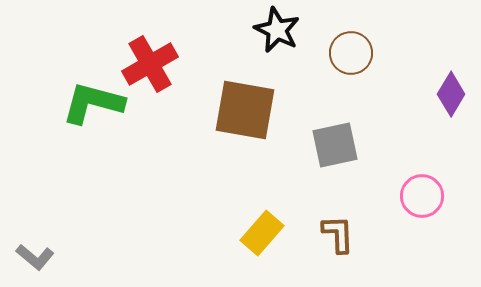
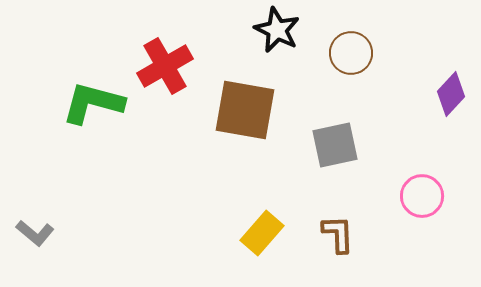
red cross: moved 15 px right, 2 px down
purple diamond: rotated 12 degrees clockwise
gray L-shape: moved 24 px up
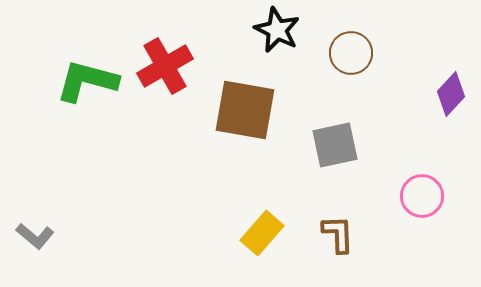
green L-shape: moved 6 px left, 22 px up
gray L-shape: moved 3 px down
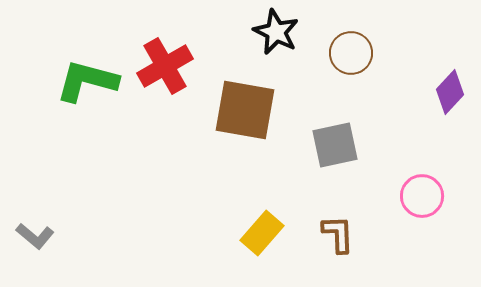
black star: moved 1 px left, 2 px down
purple diamond: moved 1 px left, 2 px up
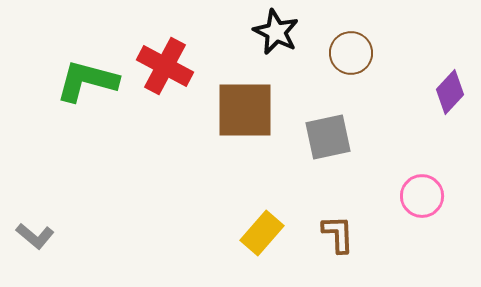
red cross: rotated 32 degrees counterclockwise
brown square: rotated 10 degrees counterclockwise
gray square: moved 7 px left, 8 px up
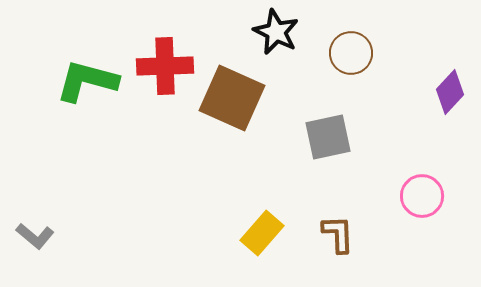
red cross: rotated 30 degrees counterclockwise
brown square: moved 13 px left, 12 px up; rotated 24 degrees clockwise
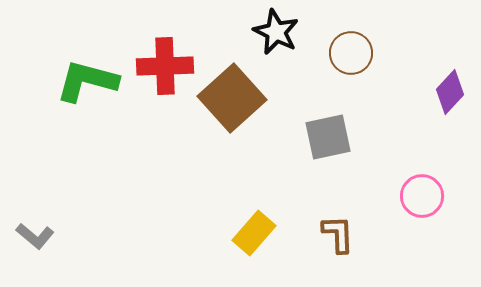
brown square: rotated 24 degrees clockwise
yellow rectangle: moved 8 px left
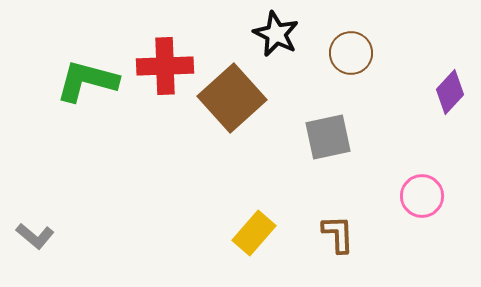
black star: moved 2 px down
